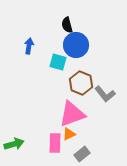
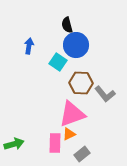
cyan square: rotated 18 degrees clockwise
brown hexagon: rotated 20 degrees counterclockwise
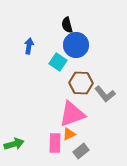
gray rectangle: moved 1 px left, 3 px up
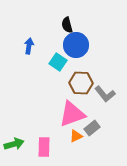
orange triangle: moved 7 px right, 2 px down
pink rectangle: moved 11 px left, 4 px down
gray rectangle: moved 11 px right, 23 px up
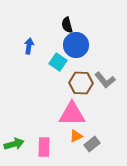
gray L-shape: moved 14 px up
pink triangle: rotated 20 degrees clockwise
gray rectangle: moved 16 px down
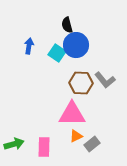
cyan square: moved 1 px left, 9 px up
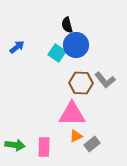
blue arrow: moved 12 px left, 1 px down; rotated 42 degrees clockwise
green arrow: moved 1 px right, 1 px down; rotated 24 degrees clockwise
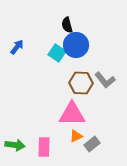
blue arrow: rotated 14 degrees counterclockwise
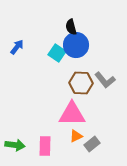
black semicircle: moved 4 px right, 2 px down
pink rectangle: moved 1 px right, 1 px up
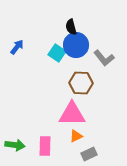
gray L-shape: moved 1 px left, 22 px up
gray rectangle: moved 3 px left, 10 px down; rotated 14 degrees clockwise
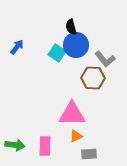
gray L-shape: moved 1 px right, 1 px down
brown hexagon: moved 12 px right, 5 px up
gray rectangle: rotated 21 degrees clockwise
